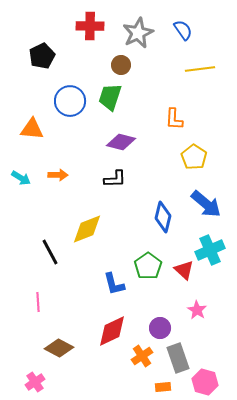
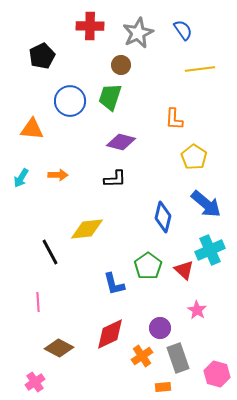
cyan arrow: rotated 90 degrees clockwise
yellow diamond: rotated 16 degrees clockwise
red diamond: moved 2 px left, 3 px down
pink hexagon: moved 12 px right, 8 px up
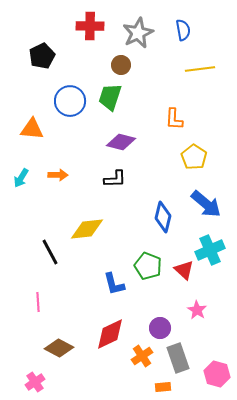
blue semicircle: rotated 25 degrees clockwise
green pentagon: rotated 16 degrees counterclockwise
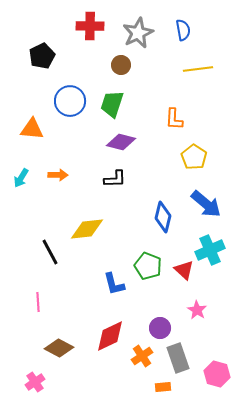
yellow line: moved 2 px left
green trapezoid: moved 2 px right, 7 px down
red diamond: moved 2 px down
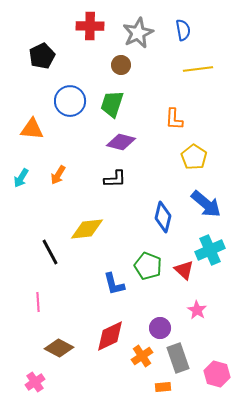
orange arrow: rotated 120 degrees clockwise
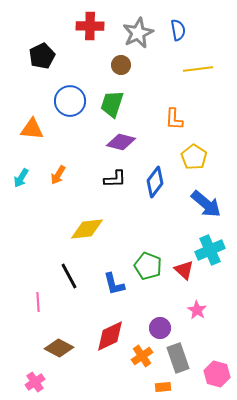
blue semicircle: moved 5 px left
blue diamond: moved 8 px left, 35 px up; rotated 24 degrees clockwise
black line: moved 19 px right, 24 px down
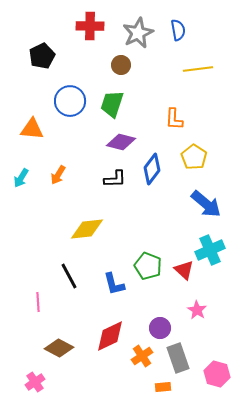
blue diamond: moved 3 px left, 13 px up
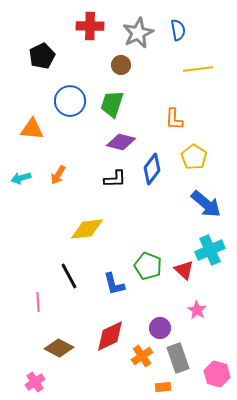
cyan arrow: rotated 42 degrees clockwise
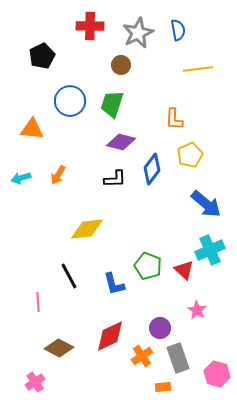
yellow pentagon: moved 4 px left, 2 px up; rotated 15 degrees clockwise
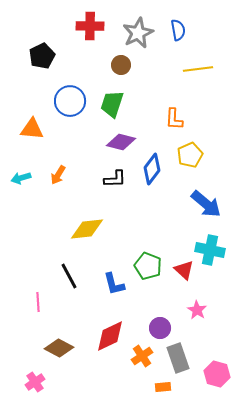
cyan cross: rotated 36 degrees clockwise
